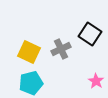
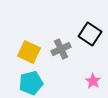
pink star: moved 3 px left
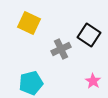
black square: moved 1 px left, 1 px down
yellow square: moved 29 px up
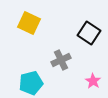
black square: moved 2 px up
gray cross: moved 11 px down
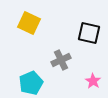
black square: rotated 20 degrees counterclockwise
cyan pentagon: rotated 10 degrees counterclockwise
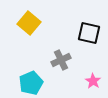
yellow square: rotated 15 degrees clockwise
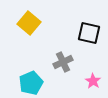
gray cross: moved 2 px right, 2 px down
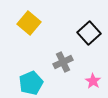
black square: rotated 35 degrees clockwise
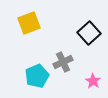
yellow square: rotated 30 degrees clockwise
cyan pentagon: moved 6 px right, 7 px up
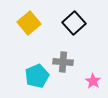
yellow square: rotated 20 degrees counterclockwise
black square: moved 15 px left, 10 px up
gray cross: rotated 30 degrees clockwise
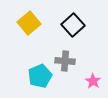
black square: moved 1 px left, 2 px down
gray cross: moved 2 px right, 1 px up
cyan pentagon: moved 3 px right
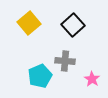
pink star: moved 1 px left, 2 px up
